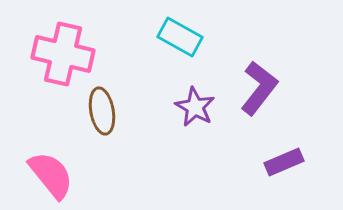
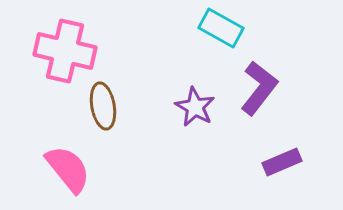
cyan rectangle: moved 41 px right, 9 px up
pink cross: moved 2 px right, 3 px up
brown ellipse: moved 1 px right, 5 px up
purple rectangle: moved 2 px left
pink semicircle: moved 17 px right, 6 px up
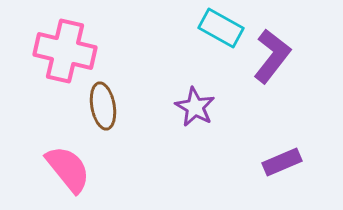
purple L-shape: moved 13 px right, 32 px up
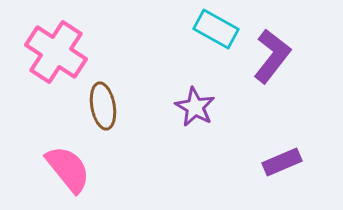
cyan rectangle: moved 5 px left, 1 px down
pink cross: moved 9 px left, 1 px down; rotated 20 degrees clockwise
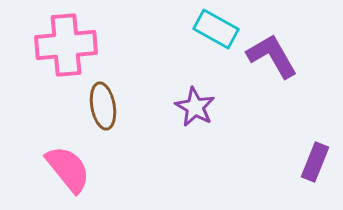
pink cross: moved 10 px right, 7 px up; rotated 38 degrees counterclockwise
purple L-shape: rotated 68 degrees counterclockwise
purple rectangle: moved 33 px right; rotated 45 degrees counterclockwise
